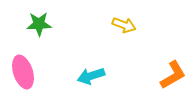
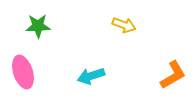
green star: moved 1 px left, 2 px down
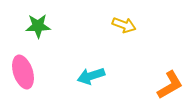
orange L-shape: moved 3 px left, 10 px down
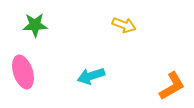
green star: moved 3 px left, 1 px up
orange L-shape: moved 2 px right, 1 px down
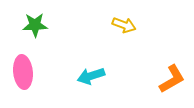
pink ellipse: rotated 12 degrees clockwise
orange L-shape: moved 7 px up
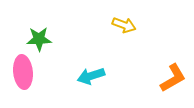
green star: moved 4 px right, 14 px down
orange L-shape: moved 1 px right, 1 px up
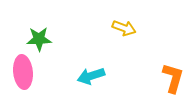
yellow arrow: moved 3 px down
orange L-shape: rotated 44 degrees counterclockwise
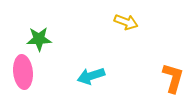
yellow arrow: moved 2 px right, 6 px up
